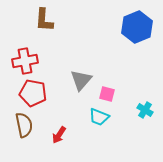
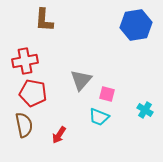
blue hexagon: moved 1 px left, 2 px up; rotated 12 degrees clockwise
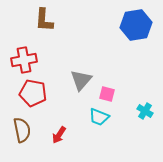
red cross: moved 1 px left, 1 px up
cyan cross: moved 1 px down
brown semicircle: moved 2 px left, 5 px down
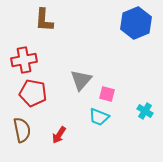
blue hexagon: moved 2 px up; rotated 12 degrees counterclockwise
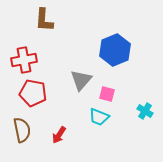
blue hexagon: moved 21 px left, 27 px down
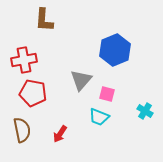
red arrow: moved 1 px right, 1 px up
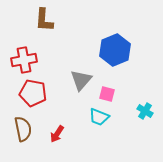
brown semicircle: moved 1 px right, 1 px up
red arrow: moved 3 px left
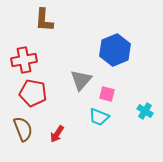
brown semicircle: rotated 10 degrees counterclockwise
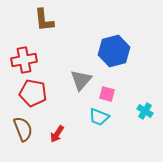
brown L-shape: rotated 10 degrees counterclockwise
blue hexagon: moved 1 px left, 1 px down; rotated 8 degrees clockwise
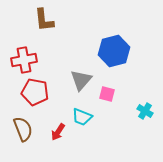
red pentagon: moved 2 px right, 1 px up
cyan trapezoid: moved 17 px left
red arrow: moved 1 px right, 2 px up
